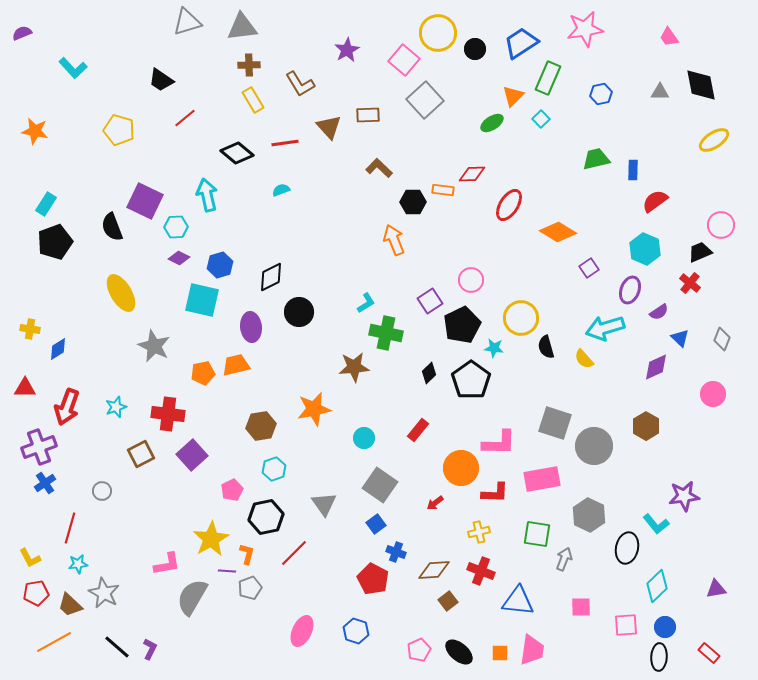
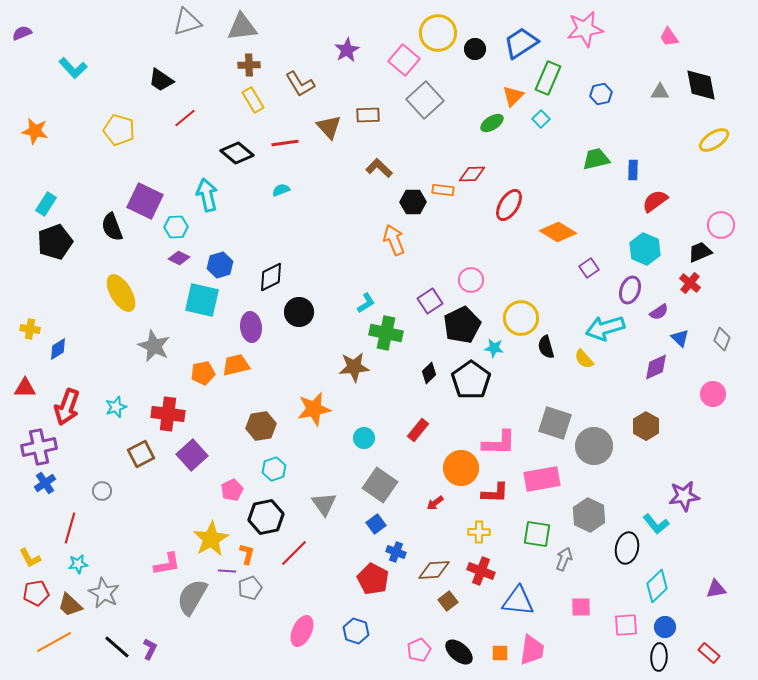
purple cross at (39, 447): rotated 8 degrees clockwise
yellow cross at (479, 532): rotated 15 degrees clockwise
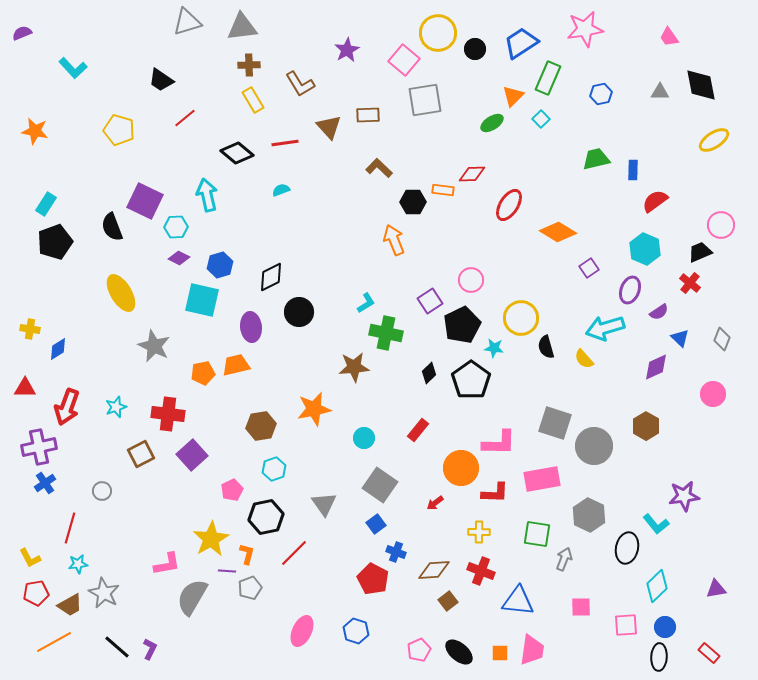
gray square at (425, 100): rotated 33 degrees clockwise
brown trapezoid at (70, 605): rotated 72 degrees counterclockwise
